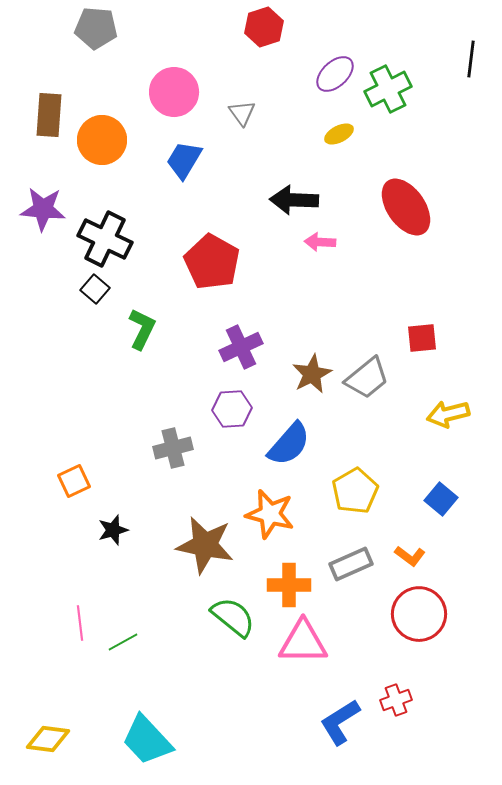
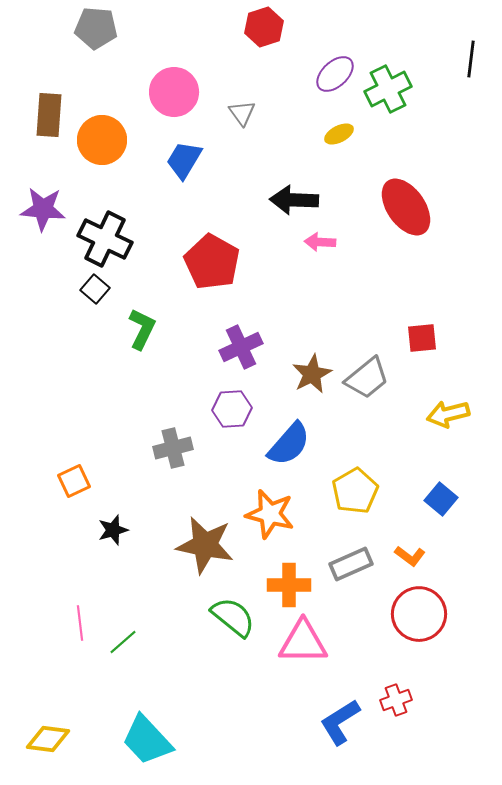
green line at (123, 642): rotated 12 degrees counterclockwise
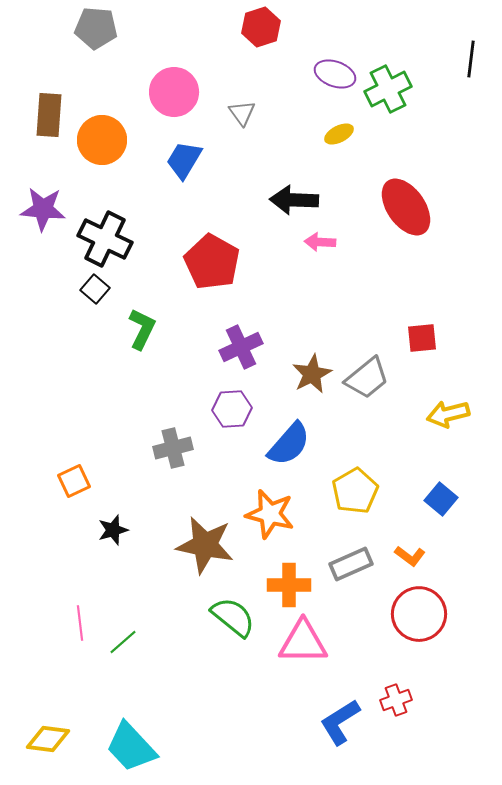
red hexagon at (264, 27): moved 3 px left
purple ellipse at (335, 74): rotated 63 degrees clockwise
cyan trapezoid at (147, 740): moved 16 px left, 7 px down
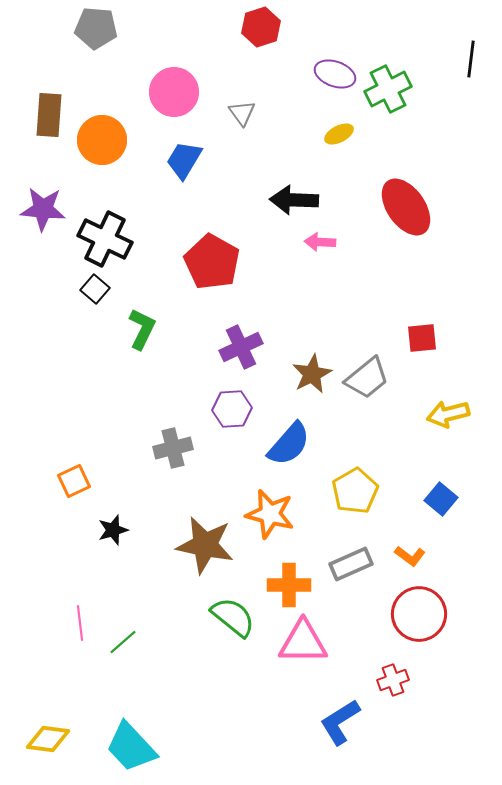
red cross at (396, 700): moved 3 px left, 20 px up
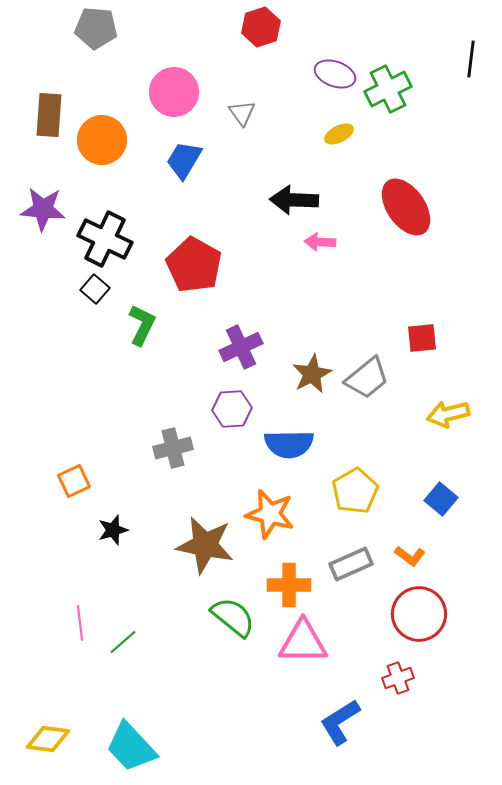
red pentagon at (212, 262): moved 18 px left, 3 px down
green L-shape at (142, 329): moved 4 px up
blue semicircle at (289, 444): rotated 48 degrees clockwise
red cross at (393, 680): moved 5 px right, 2 px up
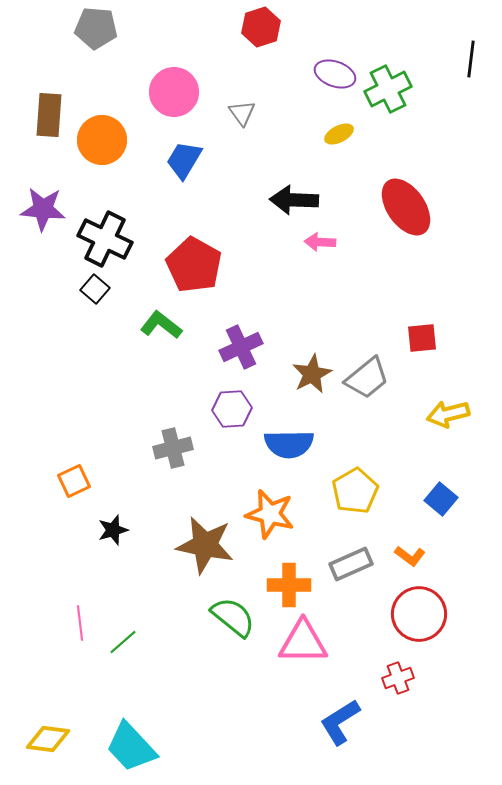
green L-shape at (142, 325): moved 19 px right; rotated 78 degrees counterclockwise
